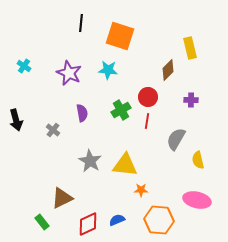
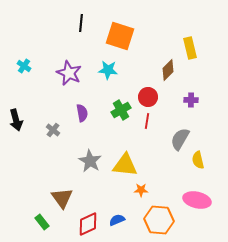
gray semicircle: moved 4 px right
brown triangle: rotated 40 degrees counterclockwise
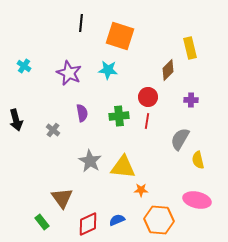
green cross: moved 2 px left, 6 px down; rotated 24 degrees clockwise
yellow triangle: moved 2 px left, 2 px down
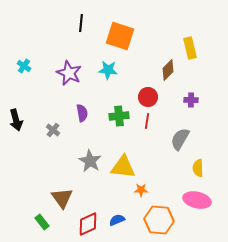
yellow semicircle: moved 8 px down; rotated 12 degrees clockwise
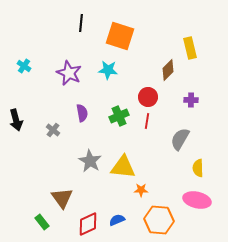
green cross: rotated 18 degrees counterclockwise
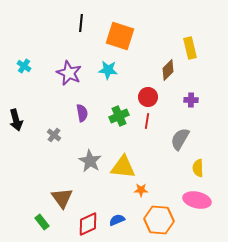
gray cross: moved 1 px right, 5 px down
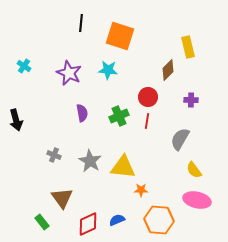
yellow rectangle: moved 2 px left, 1 px up
gray cross: moved 20 px down; rotated 16 degrees counterclockwise
yellow semicircle: moved 4 px left, 2 px down; rotated 36 degrees counterclockwise
